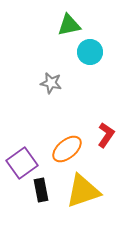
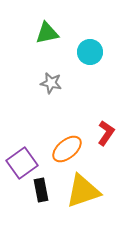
green triangle: moved 22 px left, 8 px down
red L-shape: moved 2 px up
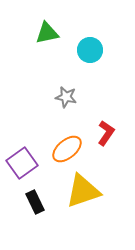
cyan circle: moved 2 px up
gray star: moved 15 px right, 14 px down
black rectangle: moved 6 px left, 12 px down; rotated 15 degrees counterclockwise
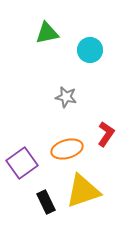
red L-shape: moved 1 px down
orange ellipse: rotated 24 degrees clockwise
black rectangle: moved 11 px right
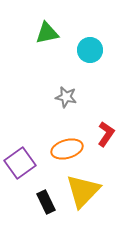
purple square: moved 2 px left
yellow triangle: rotated 27 degrees counterclockwise
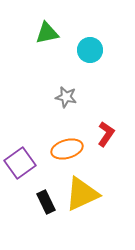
yellow triangle: moved 1 px left, 3 px down; rotated 21 degrees clockwise
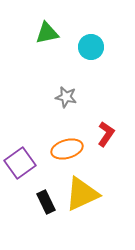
cyan circle: moved 1 px right, 3 px up
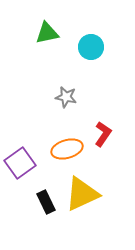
red L-shape: moved 3 px left
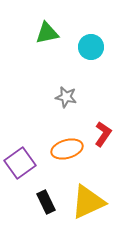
yellow triangle: moved 6 px right, 8 px down
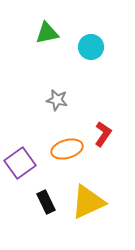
gray star: moved 9 px left, 3 px down
